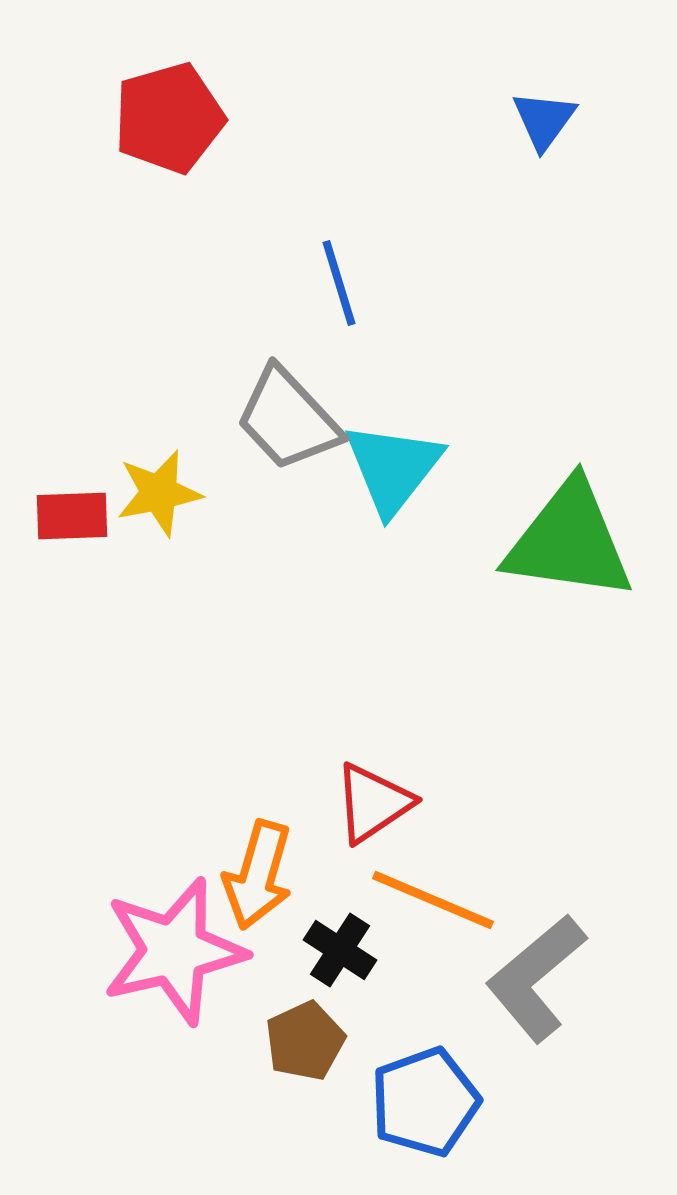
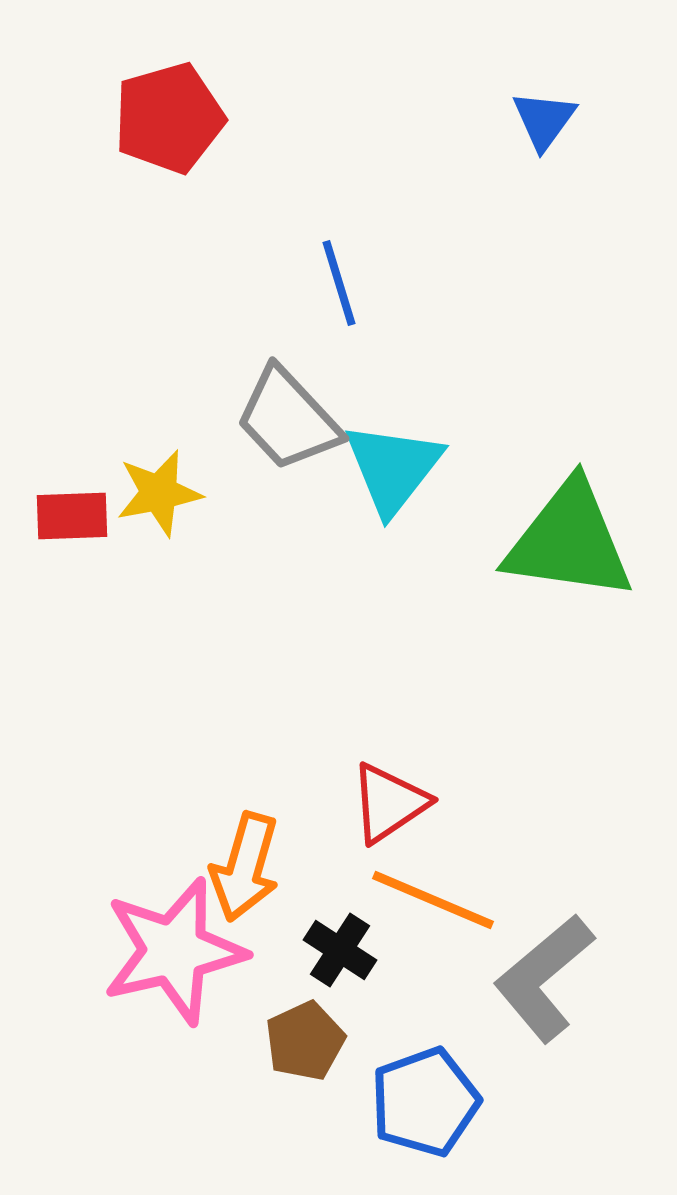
red triangle: moved 16 px right
orange arrow: moved 13 px left, 8 px up
gray L-shape: moved 8 px right
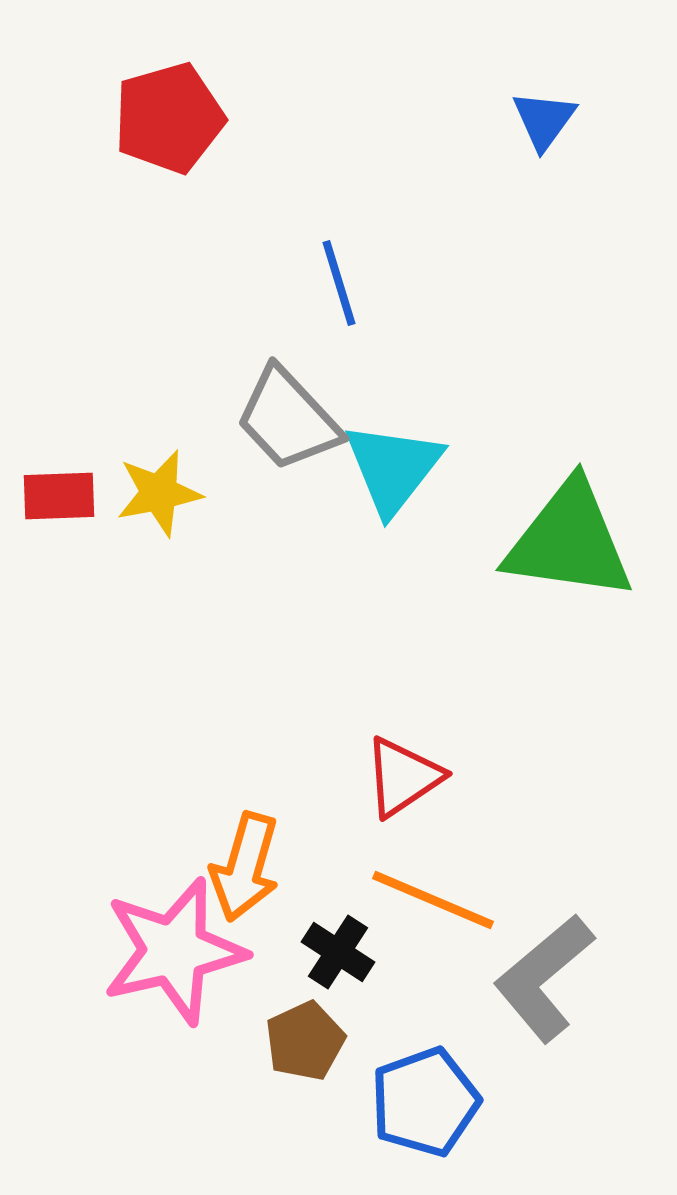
red rectangle: moved 13 px left, 20 px up
red triangle: moved 14 px right, 26 px up
black cross: moved 2 px left, 2 px down
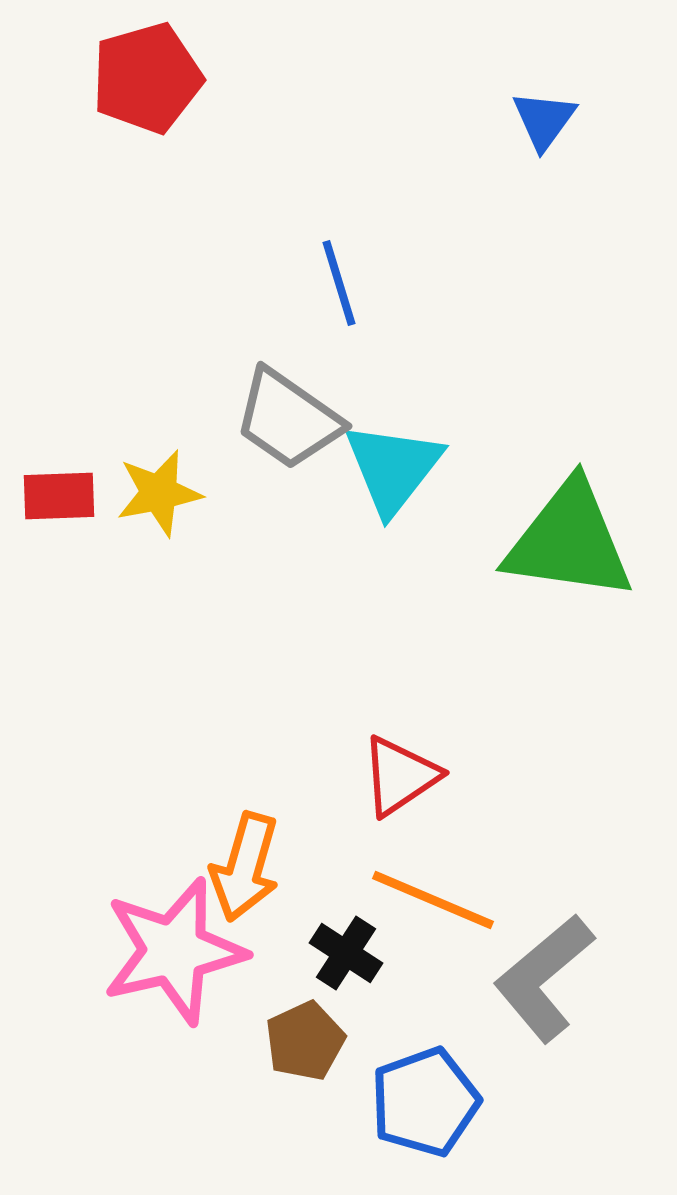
red pentagon: moved 22 px left, 40 px up
gray trapezoid: rotated 12 degrees counterclockwise
red triangle: moved 3 px left, 1 px up
black cross: moved 8 px right, 1 px down
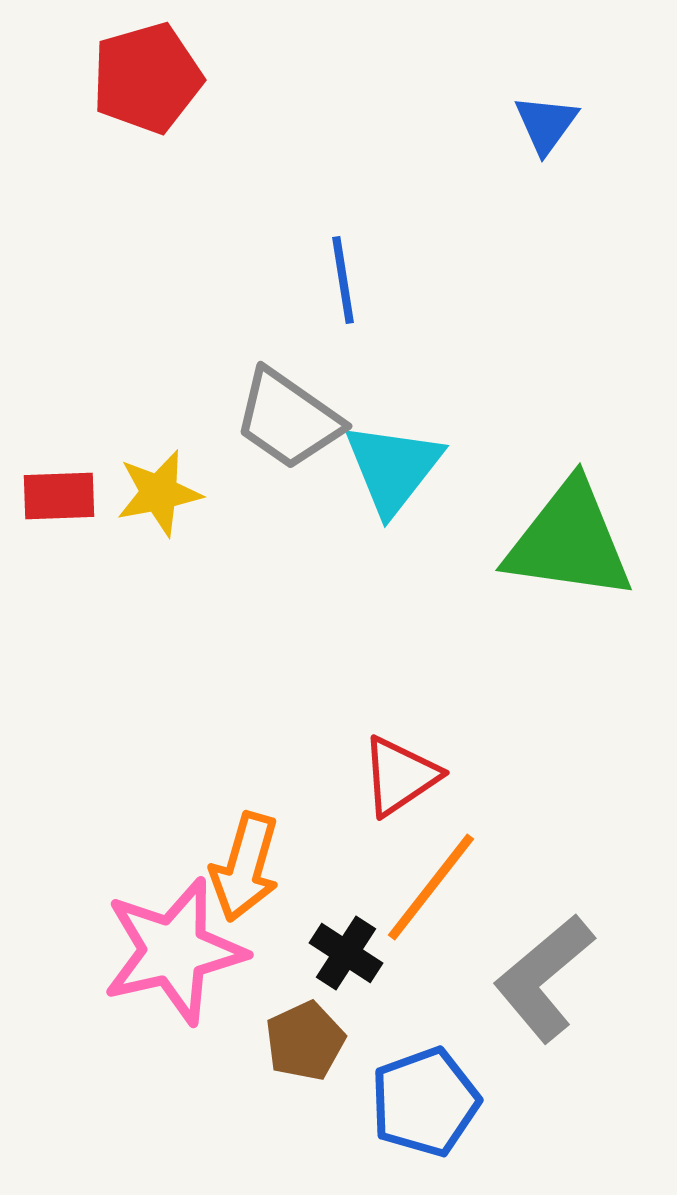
blue triangle: moved 2 px right, 4 px down
blue line: moved 4 px right, 3 px up; rotated 8 degrees clockwise
orange line: moved 2 px left, 13 px up; rotated 75 degrees counterclockwise
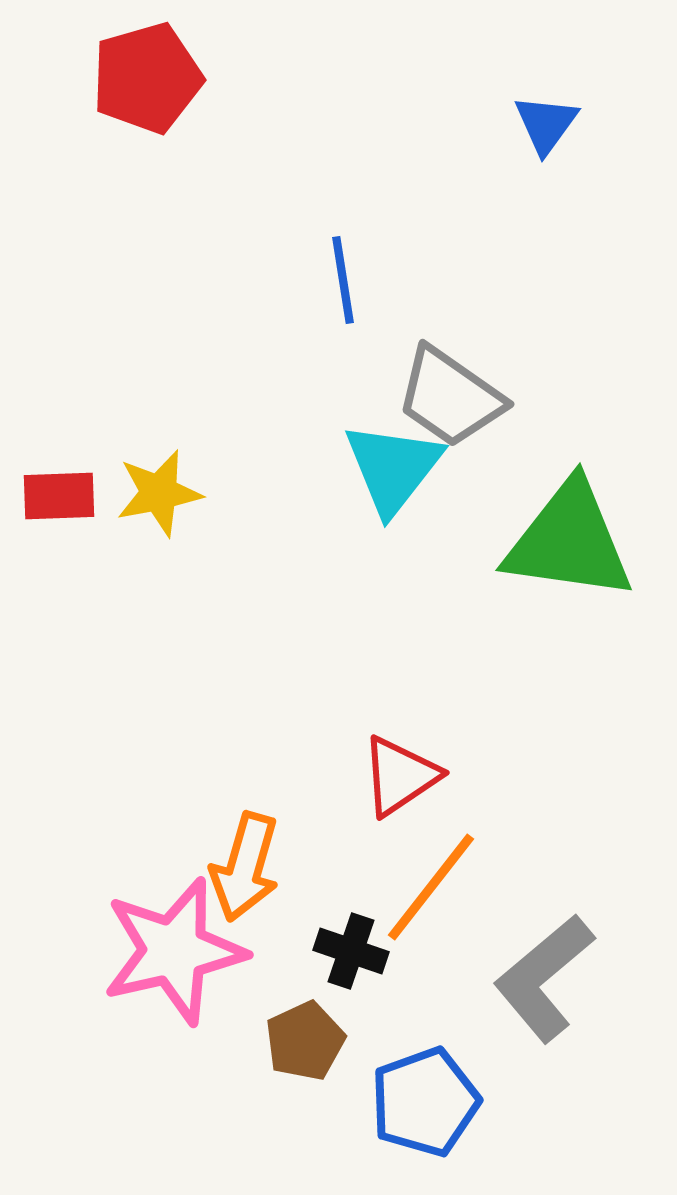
gray trapezoid: moved 162 px right, 22 px up
black cross: moved 5 px right, 2 px up; rotated 14 degrees counterclockwise
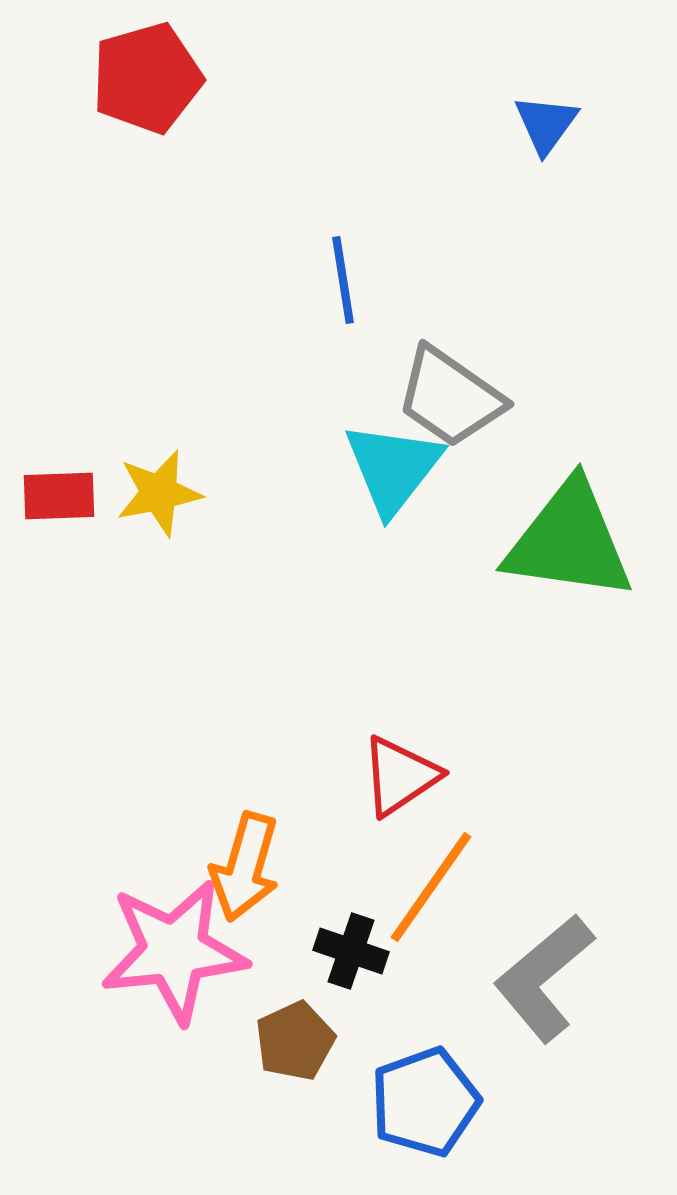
orange line: rotated 3 degrees counterclockwise
pink star: rotated 7 degrees clockwise
brown pentagon: moved 10 px left
